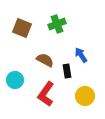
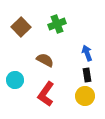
brown square: moved 1 px left, 1 px up; rotated 24 degrees clockwise
blue arrow: moved 6 px right, 2 px up; rotated 14 degrees clockwise
black rectangle: moved 20 px right, 4 px down
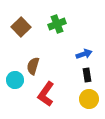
blue arrow: moved 3 px left, 1 px down; rotated 91 degrees clockwise
brown semicircle: moved 12 px left, 6 px down; rotated 102 degrees counterclockwise
yellow circle: moved 4 px right, 3 px down
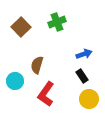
green cross: moved 2 px up
brown semicircle: moved 4 px right, 1 px up
black rectangle: moved 5 px left, 1 px down; rotated 24 degrees counterclockwise
cyan circle: moved 1 px down
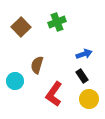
red L-shape: moved 8 px right
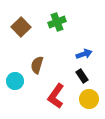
red L-shape: moved 2 px right, 2 px down
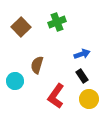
blue arrow: moved 2 px left
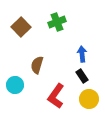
blue arrow: rotated 77 degrees counterclockwise
cyan circle: moved 4 px down
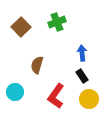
blue arrow: moved 1 px up
cyan circle: moved 7 px down
